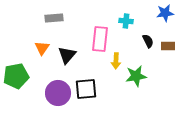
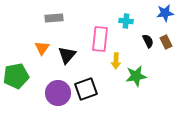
brown rectangle: moved 2 px left, 4 px up; rotated 64 degrees clockwise
black square: rotated 15 degrees counterclockwise
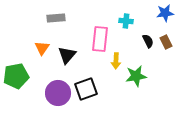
gray rectangle: moved 2 px right
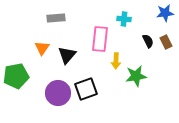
cyan cross: moved 2 px left, 2 px up
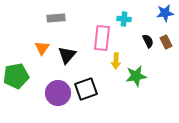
pink rectangle: moved 2 px right, 1 px up
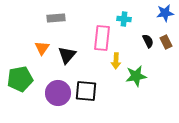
green pentagon: moved 4 px right, 3 px down
black square: moved 2 px down; rotated 25 degrees clockwise
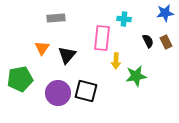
black square: rotated 10 degrees clockwise
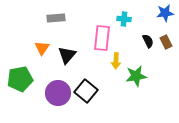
black square: rotated 25 degrees clockwise
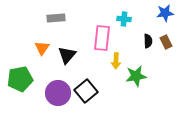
black semicircle: rotated 24 degrees clockwise
black square: rotated 10 degrees clockwise
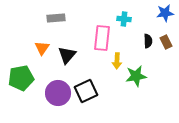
yellow arrow: moved 1 px right
green pentagon: moved 1 px right, 1 px up
black square: rotated 15 degrees clockwise
